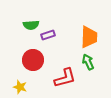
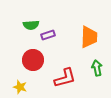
green arrow: moved 9 px right, 6 px down; rotated 14 degrees clockwise
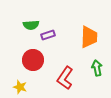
red L-shape: rotated 140 degrees clockwise
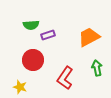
orange trapezoid: rotated 120 degrees counterclockwise
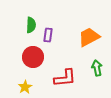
green semicircle: rotated 84 degrees counterclockwise
purple rectangle: rotated 64 degrees counterclockwise
red circle: moved 3 px up
red L-shape: rotated 130 degrees counterclockwise
yellow star: moved 5 px right; rotated 24 degrees clockwise
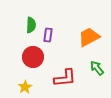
green arrow: rotated 28 degrees counterclockwise
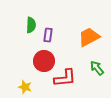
red circle: moved 11 px right, 4 px down
yellow star: rotated 24 degrees counterclockwise
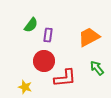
green semicircle: rotated 35 degrees clockwise
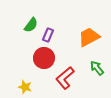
purple rectangle: rotated 16 degrees clockwise
red circle: moved 3 px up
red L-shape: rotated 145 degrees clockwise
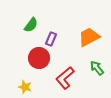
purple rectangle: moved 3 px right, 4 px down
red circle: moved 5 px left
